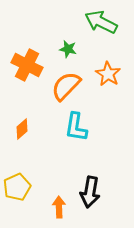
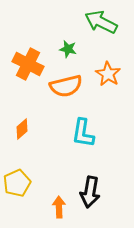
orange cross: moved 1 px right, 1 px up
orange semicircle: rotated 148 degrees counterclockwise
cyan L-shape: moved 7 px right, 6 px down
yellow pentagon: moved 4 px up
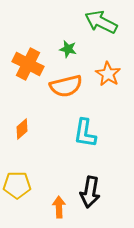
cyan L-shape: moved 2 px right
yellow pentagon: moved 2 px down; rotated 24 degrees clockwise
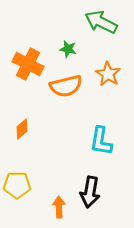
cyan L-shape: moved 16 px right, 8 px down
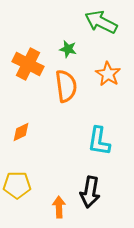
orange semicircle: rotated 84 degrees counterclockwise
orange diamond: moved 1 px left, 3 px down; rotated 15 degrees clockwise
cyan L-shape: moved 2 px left
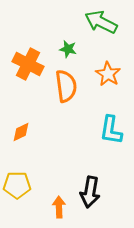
cyan L-shape: moved 12 px right, 11 px up
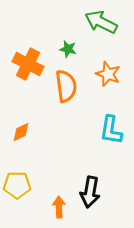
orange star: rotated 10 degrees counterclockwise
